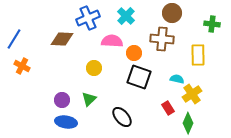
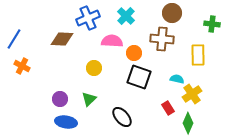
purple circle: moved 2 px left, 1 px up
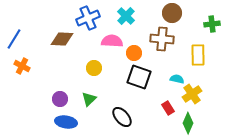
green cross: rotated 14 degrees counterclockwise
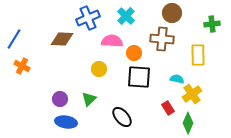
yellow circle: moved 5 px right, 1 px down
black square: rotated 15 degrees counterclockwise
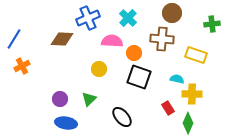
cyan cross: moved 2 px right, 2 px down
yellow rectangle: moved 2 px left; rotated 70 degrees counterclockwise
orange cross: rotated 35 degrees clockwise
black square: rotated 15 degrees clockwise
yellow cross: rotated 36 degrees clockwise
blue ellipse: moved 1 px down
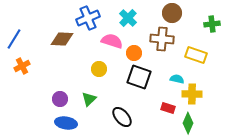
pink semicircle: rotated 15 degrees clockwise
red rectangle: rotated 40 degrees counterclockwise
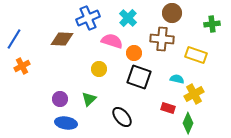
yellow cross: moved 2 px right; rotated 30 degrees counterclockwise
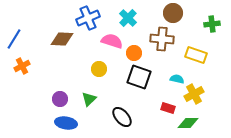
brown circle: moved 1 px right
green diamond: rotated 65 degrees clockwise
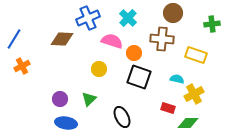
black ellipse: rotated 15 degrees clockwise
